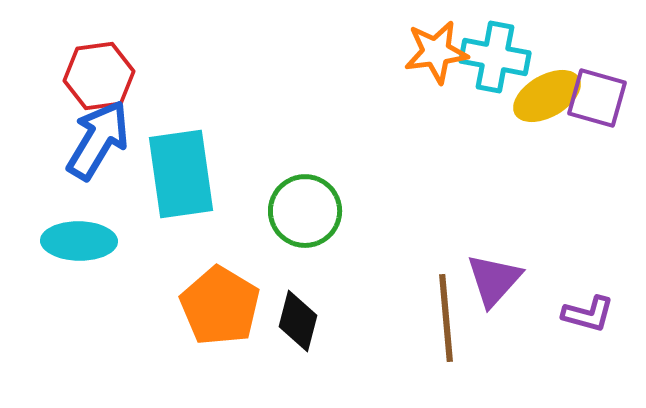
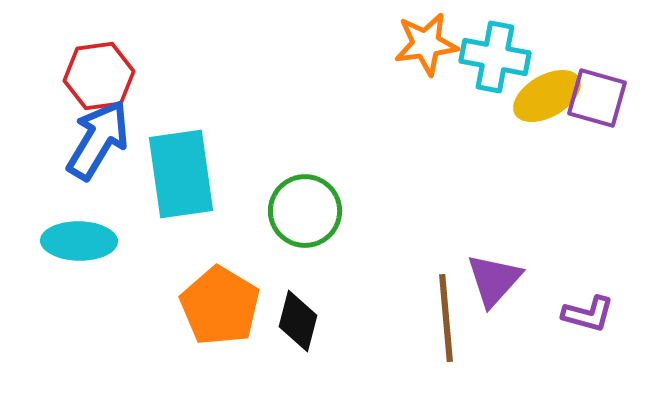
orange star: moved 10 px left, 8 px up
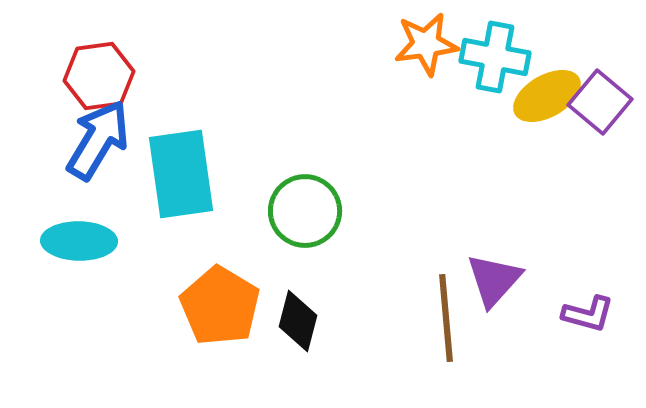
purple square: moved 3 px right, 4 px down; rotated 24 degrees clockwise
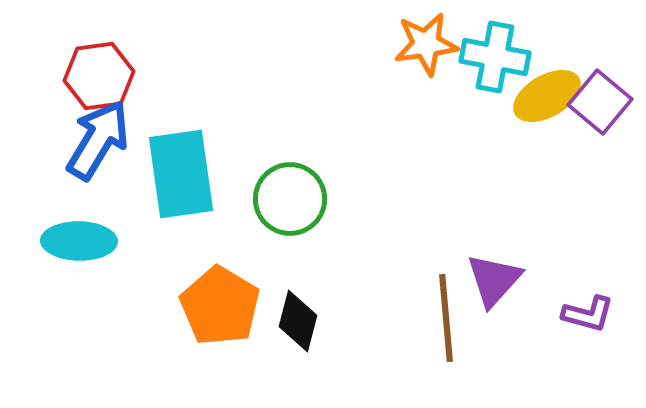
green circle: moved 15 px left, 12 px up
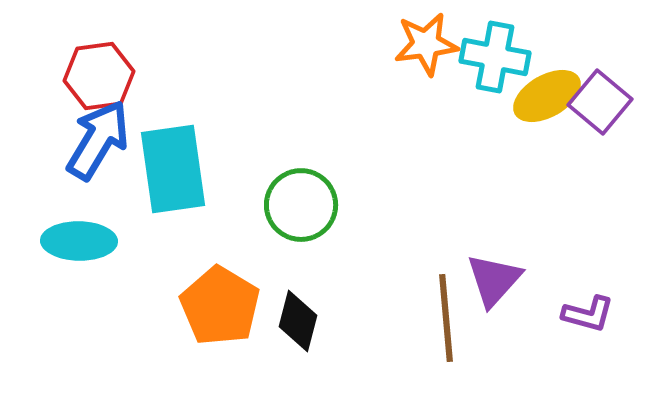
cyan rectangle: moved 8 px left, 5 px up
green circle: moved 11 px right, 6 px down
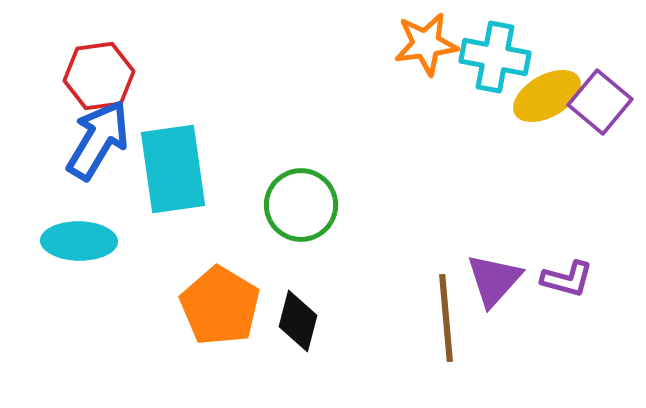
purple L-shape: moved 21 px left, 35 px up
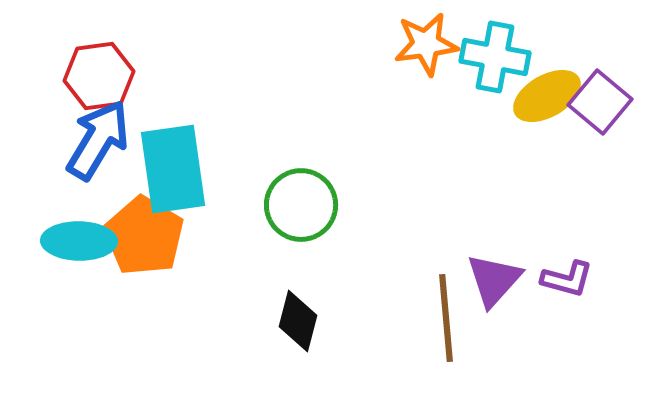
orange pentagon: moved 76 px left, 70 px up
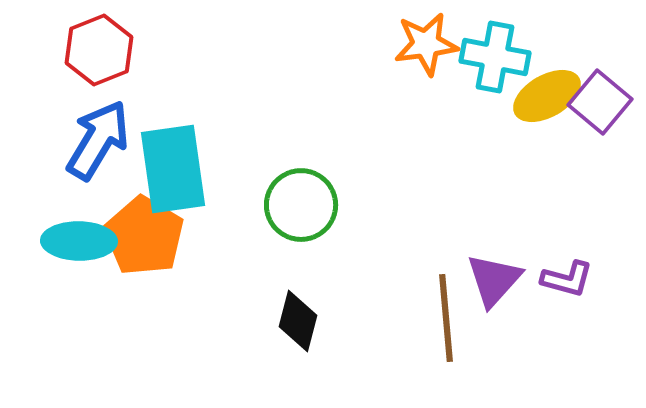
red hexagon: moved 26 px up; rotated 14 degrees counterclockwise
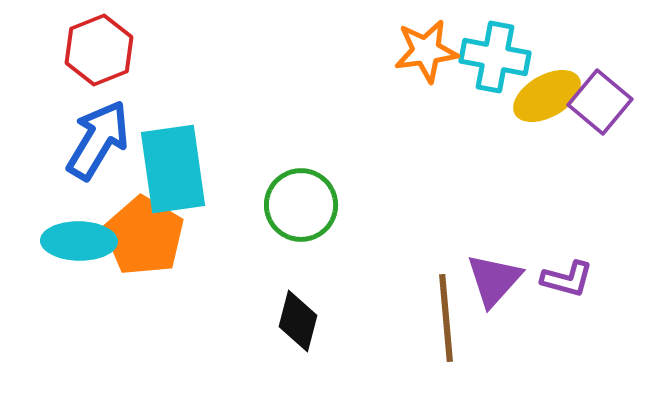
orange star: moved 7 px down
